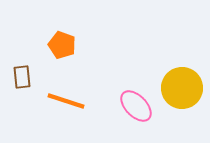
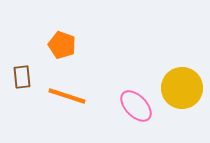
orange line: moved 1 px right, 5 px up
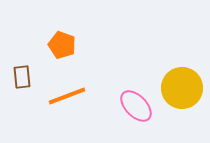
orange line: rotated 39 degrees counterclockwise
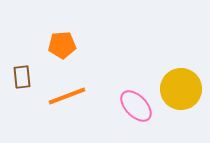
orange pentagon: rotated 24 degrees counterclockwise
yellow circle: moved 1 px left, 1 px down
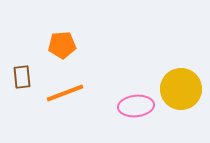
orange line: moved 2 px left, 3 px up
pink ellipse: rotated 52 degrees counterclockwise
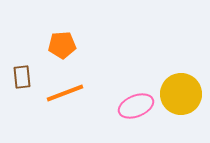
yellow circle: moved 5 px down
pink ellipse: rotated 16 degrees counterclockwise
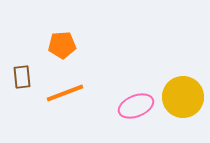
yellow circle: moved 2 px right, 3 px down
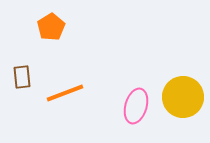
orange pentagon: moved 11 px left, 18 px up; rotated 28 degrees counterclockwise
pink ellipse: rotated 52 degrees counterclockwise
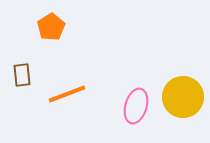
brown rectangle: moved 2 px up
orange line: moved 2 px right, 1 px down
